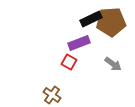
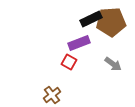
brown cross: rotated 18 degrees clockwise
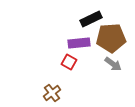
brown pentagon: moved 16 px down
purple rectangle: rotated 15 degrees clockwise
brown cross: moved 2 px up
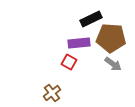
brown pentagon: rotated 8 degrees clockwise
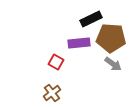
red square: moved 13 px left
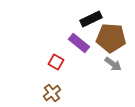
purple rectangle: rotated 45 degrees clockwise
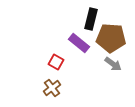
black rectangle: rotated 50 degrees counterclockwise
brown cross: moved 5 px up
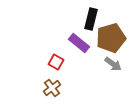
brown pentagon: rotated 20 degrees counterclockwise
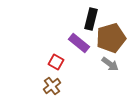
gray arrow: moved 3 px left
brown cross: moved 2 px up
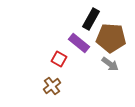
black rectangle: rotated 15 degrees clockwise
brown pentagon: rotated 20 degrees clockwise
red square: moved 3 px right, 3 px up
